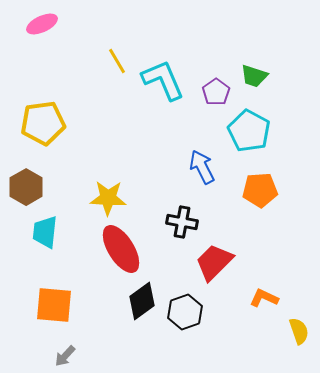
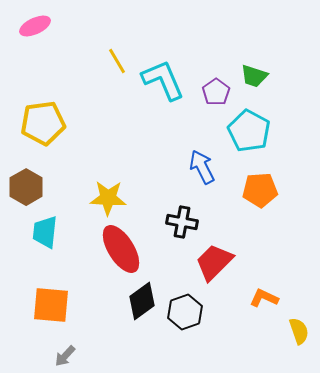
pink ellipse: moved 7 px left, 2 px down
orange square: moved 3 px left
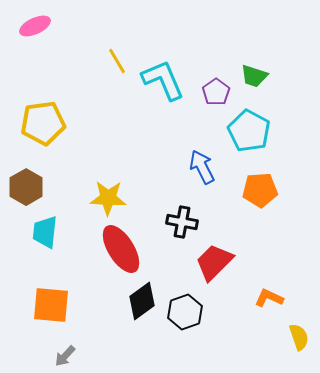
orange L-shape: moved 5 px right
yellow semicircle: moved 6 px down
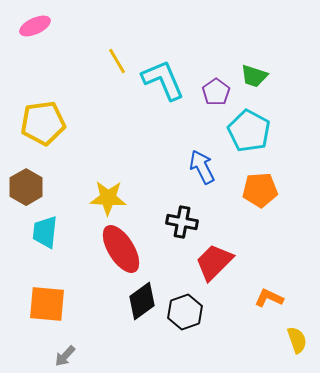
orange square: moved 4 px left, 1 px up
yellow semicircle: moved 2 px left, 3 px down
